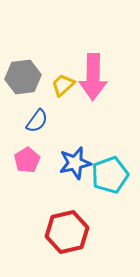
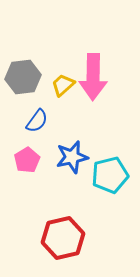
blue star: moved 3 px left, 6 px up
cyan pentagon: rotated 6 degrees clockwise
red hexagon: moved 4 px left, 6 px down
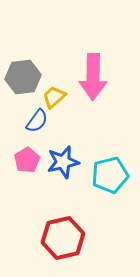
yellow trapezoid: moved 9 px left, 12 px down
blue star: moved 9 px left, 5 px down
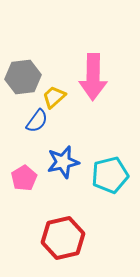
pink pentagon: moved 3 px left, 18 px down
